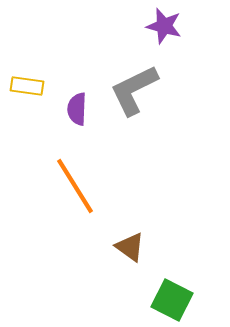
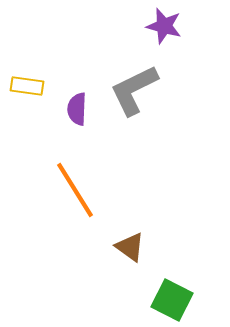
orange line: moved 4 px down
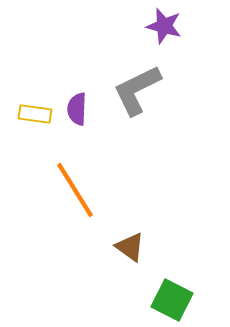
yellow rectangle: moved 8 px right, 28 px down
gray L-shape: moved 3 px right
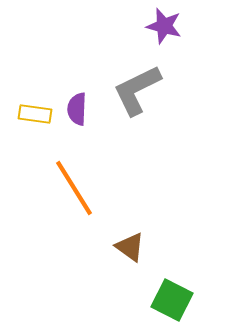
orange line: moved 1 px left, 2 px up
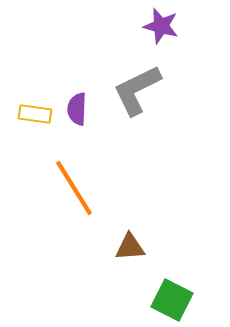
purple star: moved 3 px left
brown triangle: rotated 40 degrees counterclockwise
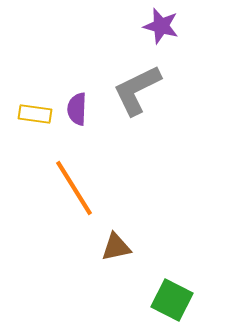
brown triangle: moved 14 px left; rotated 8 degrees counterclockwise
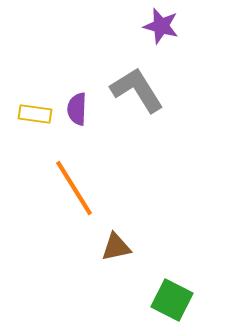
gray L-shape: rotated 84 degrees clockwise
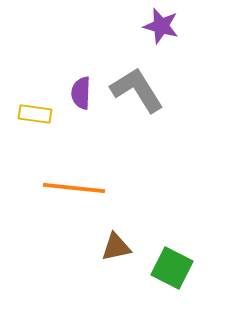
purple semicircle: moved 4 px right, 16 px up
orange line: rotated 52 degrees counterclockwise
green square: moved 32 px up
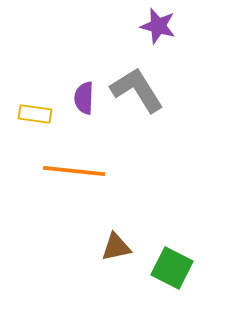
purple star: moved 3 px left
purple semicircle: moved 3 px right, 5 px down
orange line: moved 17 px up
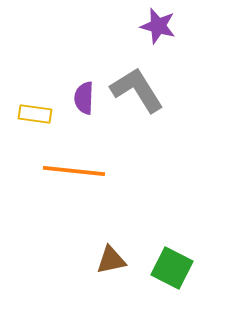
brown triangle: moved 5 px left, 13 px down
